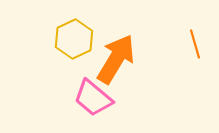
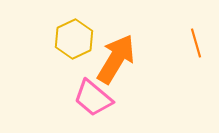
orange line: moved 1 px right, 1 px up
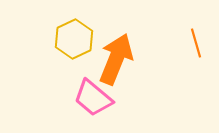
orange arrow: rotated 9 degrees counterclockwise
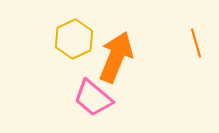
orange arrow: moved 2 px up
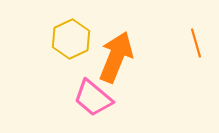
yellow hexagon: moved 3 px left
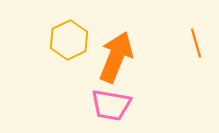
yellow hexagon: moved 2 px left, 1 px down
pink trapezoid: moved 18 px right, 7 px down; rotated 30 degrees counterclockwise
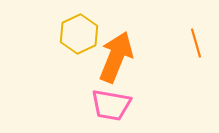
yellow hexagon: moved 10 px right, 6 px up
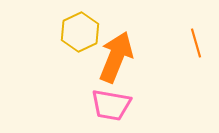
yellow hexagon: moved 1 px right, 2 px up
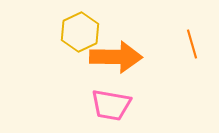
orange line: moved 4 px left, 1 px down
orange arrow: rotated 69 degrees clockwise
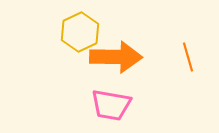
orange line: moved 4 px left, 13 px down
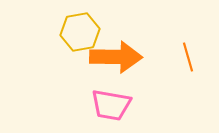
yellow hexagon: rotated 15 degrees clockwise
